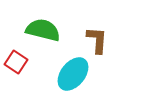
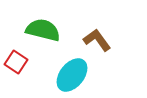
brown L-shape: rotated 40 degrees counterclockwise
cyan ellipse: moved 1 px left, 1 px down
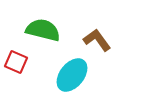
red square: rotated 10 degrees counterclockwise
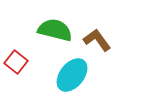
green semicircle: moved 12 px right
red square: rotated 15 degrees clockwise
